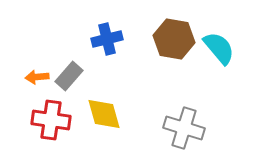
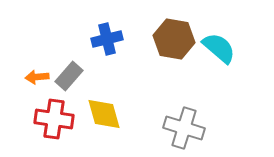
cyan semicircle: rotated 9 degrees counterclockwise
red cross: moved 3 px right, 1 px up
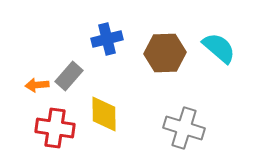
brown hexagon: moved 9 px left, 14 px down; rotated 12 degrees counterclockwise
orange arrow: moved 8 px down
yellow diamond: rotated 15 degrees clockwise
red cross: moved 1 px right, 9 px down
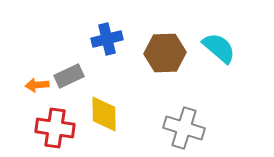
gray rectangle: rotated 24 degrees clockwise
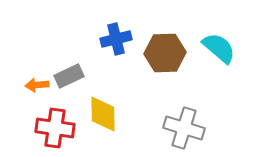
blue cross: moved 9 px right
yellow diamond: moved 1 px left
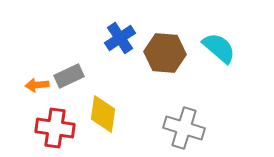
blue cross: moved 4 px right, 1 px up; rotated 20 degrees counterclockwise
brown hexagon: rotated 6 degrees clockwise
yellow diamond: rotated 9 degrees clockwise
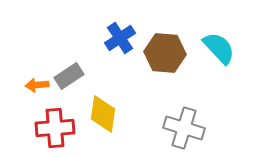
cyan semicircle: rotated 6 degrees clockwise
gray rectangle: rotated 8 degrees counterclockwise
red cross: rotated 12 degrees counterclockwise
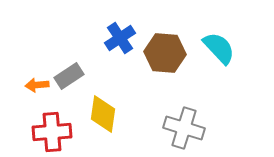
red cross: moved 3 px left, 4 px down
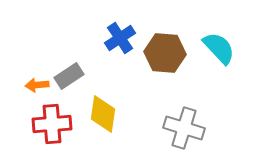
red cross: moved 8 px up
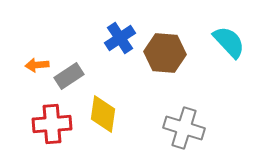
cyan semicircle: moved 10 px right, 6 px up
orange arrow: moved 20 px up
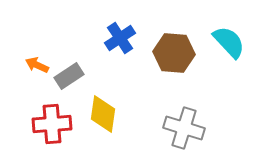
brown hexagon: moved 9 px right
orange arrow: rotated 30 degrees clockwise
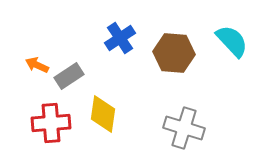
cyan semicircle: moved 3 px right, 1 px up
red cross: moved 1 px left, 1 px up
